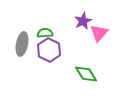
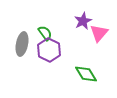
green semicircle: rotated 56 degrees clockwise
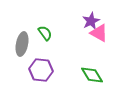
purple star: moved 8 px right
pink triangle: rotated 42 degrees counterclockwise
purple hexagon: moved 8 px left, 20 px down; rotated 20 degrees counterclockwise
green diamond: moved 6 px right, 1 px down
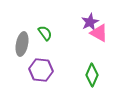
purple star: moved 1 px left, 1 px down
green diamond: rotated 55 degrees clockwise
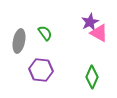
gray ellipse: moved 3 px left, 3 px up
green diamond: moved 2 px down
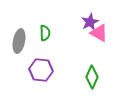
green semicircle: rotated 35 degrees clockwise
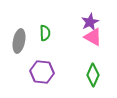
pink triangle: moved 6 px left, 4 px down
purple hexagon: moved 1 px right, 2 px down
green diamond: moved 1 px right, 2 px up
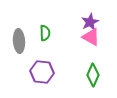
pink triangle: moved 2 px left
gray ellipse: rotated 15 degrees counterclockwise
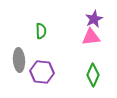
purple star: moved 4 px right, 3 px up
green semicircle: moved 4 px left, 2 px up
pink triangle: rotated 36 degrees counterclockwise
gray ellipse: moved 19 px down
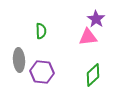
purple star: moved 2 px right; rotated 12 degrees counterclockwise
pink triangle: moved 3 px left
green diamond: rotated 25 degrees clockwise
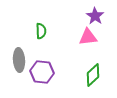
purple star: moved 1 px left, 3 px up
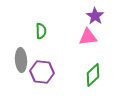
gray ellipse: moved 2 px right
